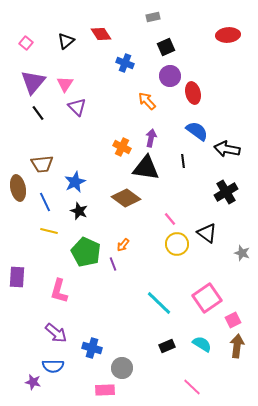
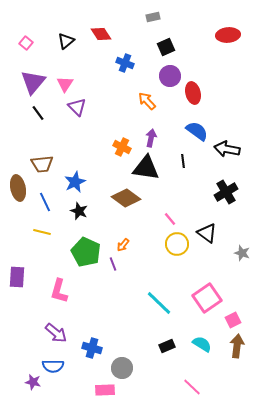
yellow line at (49, 231): moved 7 px left, 1 px down
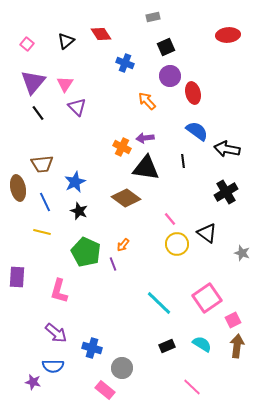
pink square at (26, 43): moved 1 px right, 1 px down
purple arrow at (151, 138): moved 6 px left; rotated 108 degrees counterclockwise
pink rectangle at (105, 390): rotated 42 degrees clockwise
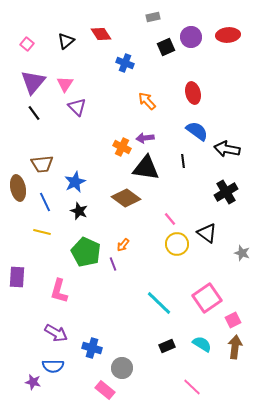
purple circle at (170, 76): moved 21 px right, 39 px up
black line at (38, 113): moved 4 px left
purple arrow at (56, 333): rotated 10 degrees counterclockwise
brown arrow at (237, 346): moved 2 px left, 1 px down
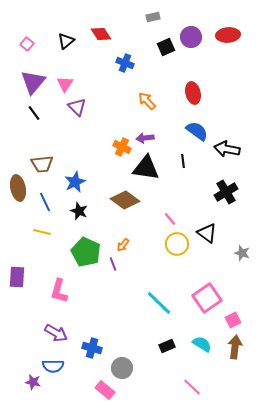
brown diamond at (126, 198): moved 1 px left, 2 px down
